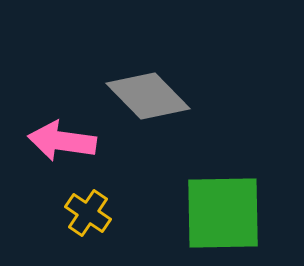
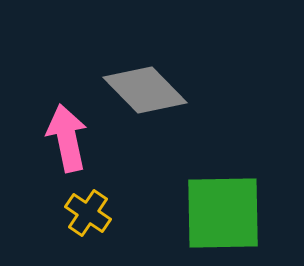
gray diamond: moved 3 px left, 6 px up
pink arrow: moved 5 px right, 3 px up; rotated 70 degrees clockwise
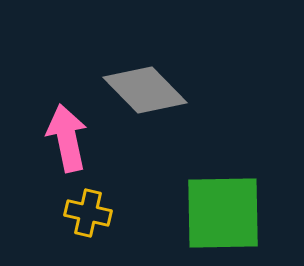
yellow cross: rotated 21 degrees counterclockwise
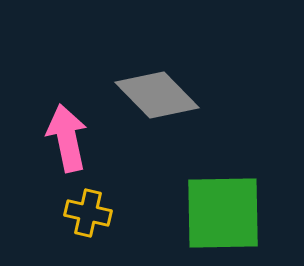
gray diamond: moved 12 px right, 5 px down
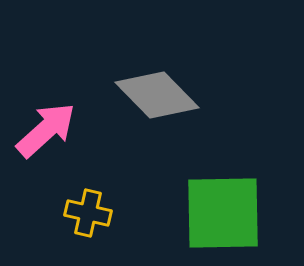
pink arrow: moved 21 px left, 8 px up; rotated 60 degrees clockwise
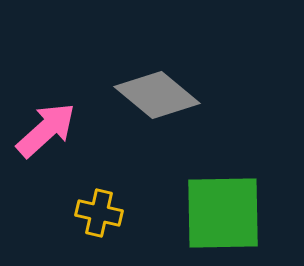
gray diamond: rotated 6 degrees counterclockwise
yellow cross: moved 11 px right
